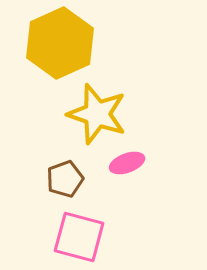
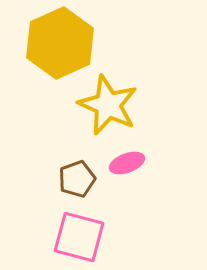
yellow star: moved 11 px right, 9 px up; rotated 6 degrees clockwise
brown pentagon: moved 12 px right
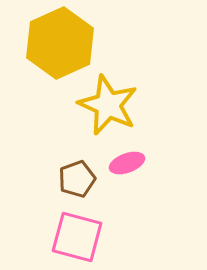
pink square: moved 2 px left
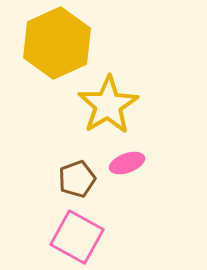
yellow hexagon: moved 3 px left
yellow star: rotated 16 degrees clockwise
pink square: rotated 14 degrees clockwise
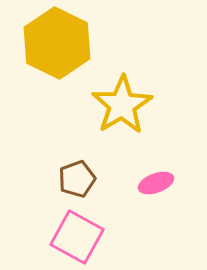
yellow hexagon: rotated 10 degrees counterclockwise
yellow star: moved 14 px right
pink ellipse: moved 29 px right, 20 px down
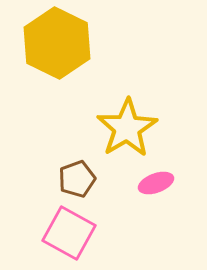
yellow star: moved 5 px right, 23 px down
pink square: moved 8 px left, 4 px up
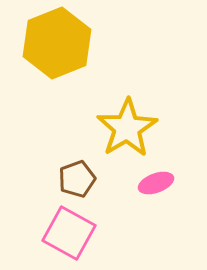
yellow hexagon: rotated 12 degrees clockwise
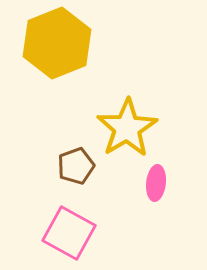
brown pentagon: moved 1 px left, 13 px up
pink ellipse: rotated 64 degrees counterclockwise
